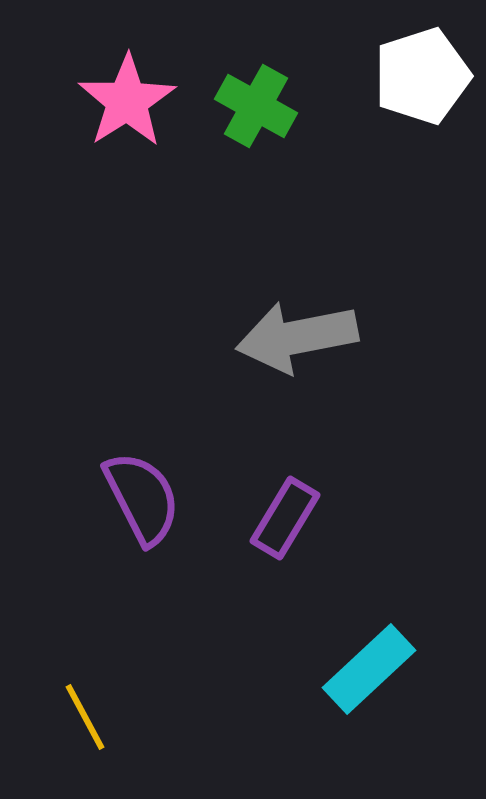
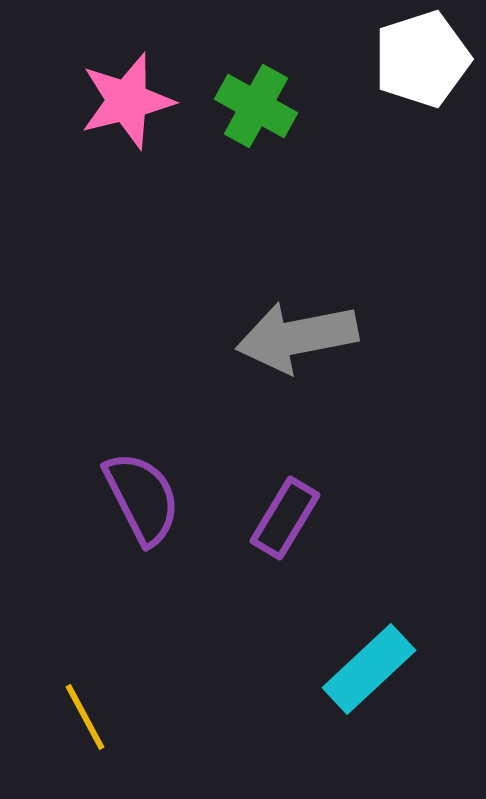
white pentagon: moved 17 px up
pink star: rotated 18 degrees clockwise
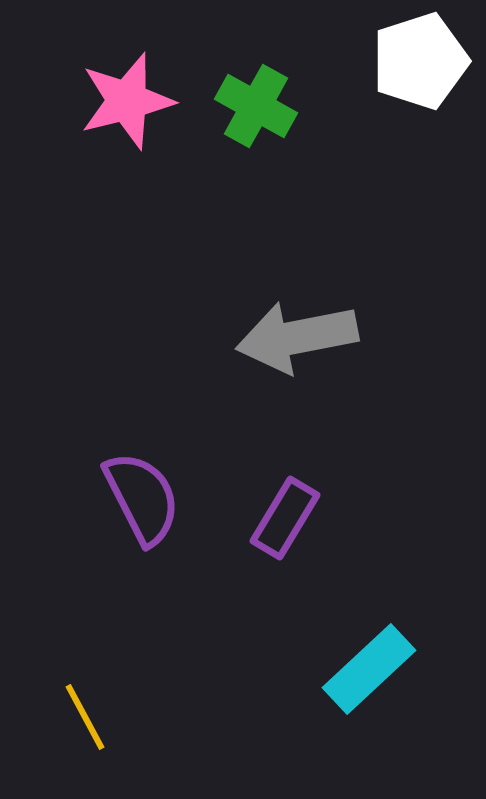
white pentagon: moved 2 px left, 2 px down
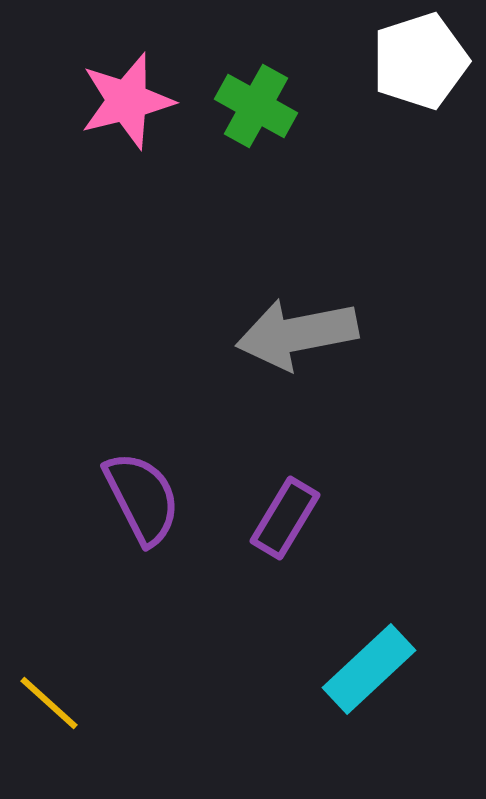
gray arrow: moved 3 px up
yellow line: moved 36 px left, 14 px up; rotated 20 degrees counterclockwise
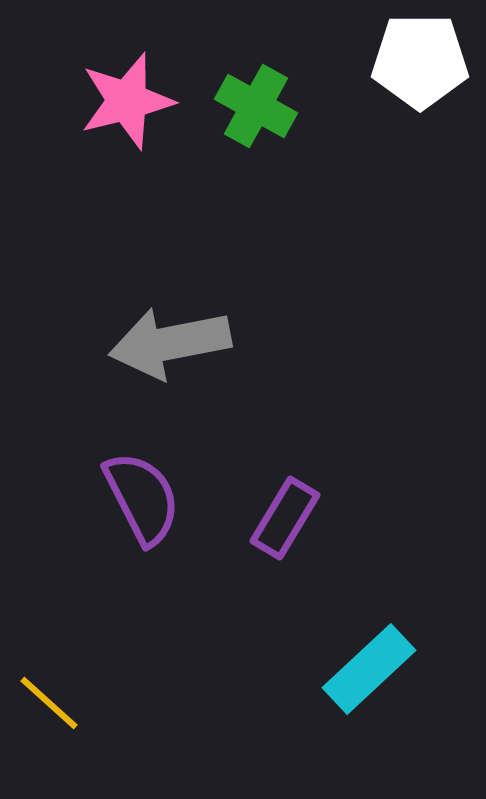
white pentagon: rotated 18 degrees clockwise
gray arrow: moved 127 px left, 9 px down
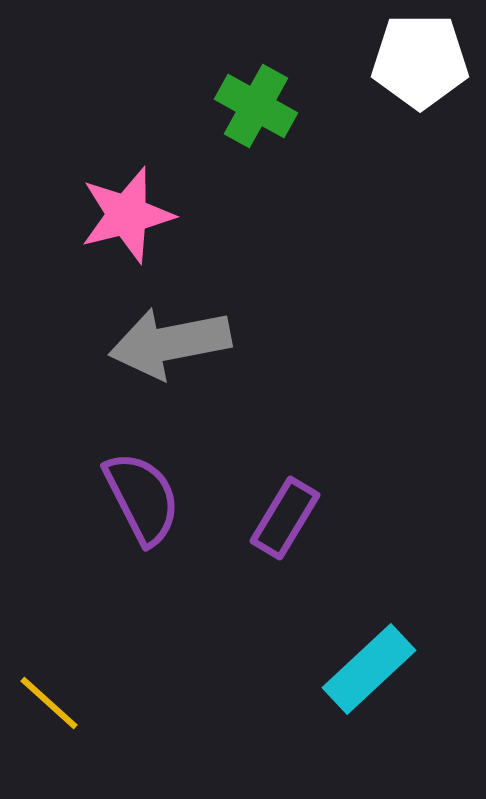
pink star: moved 114 px down
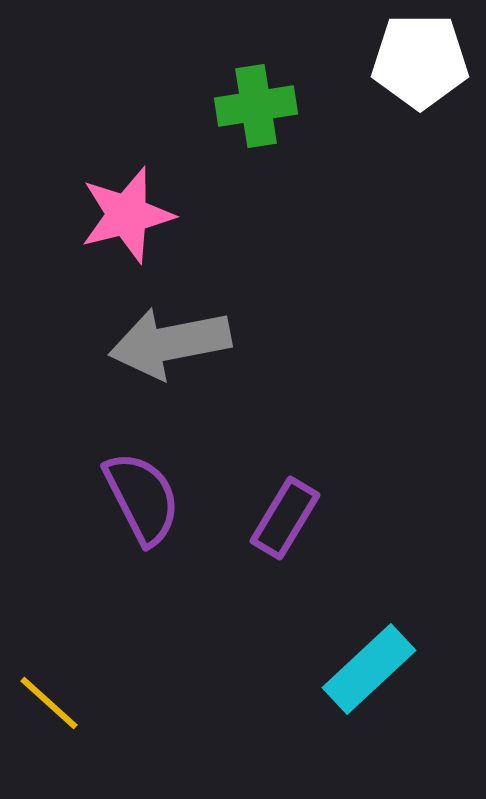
green cross: rotated 38 degrees counterclockwise
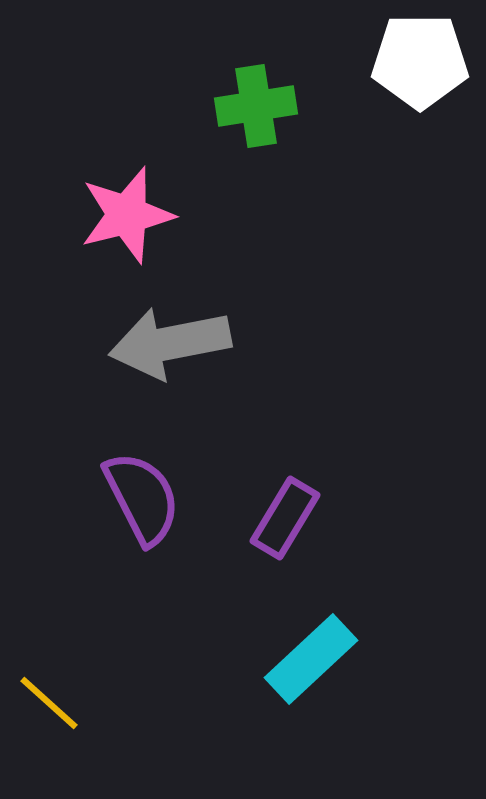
cyan rectangle: moved 58 px left, 10 px up
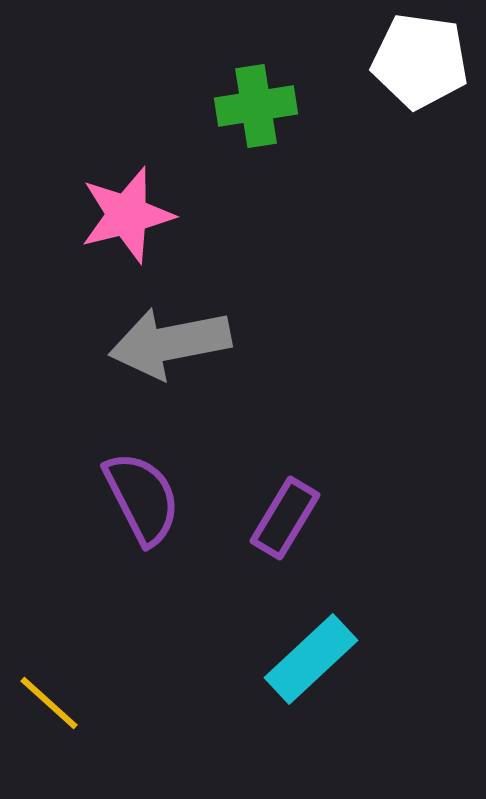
white pentagon: rotated 8 degrees clockwise
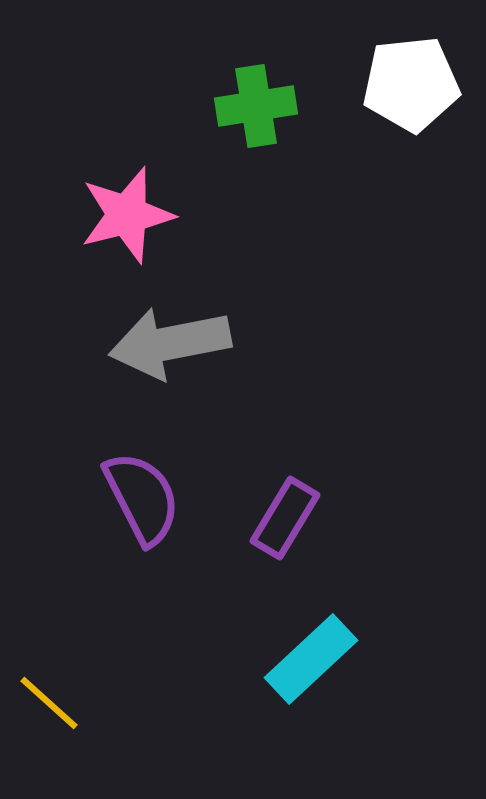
white pentagon: moved 9 px left, 23 px down; rotated 14 degrees counterclockwise
